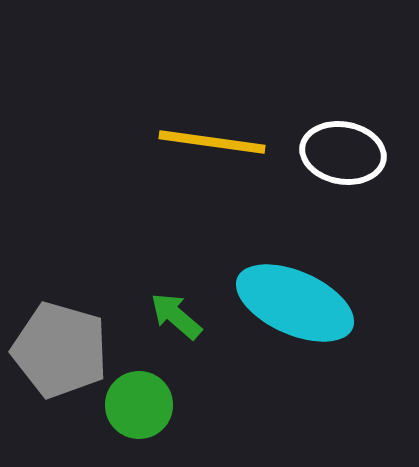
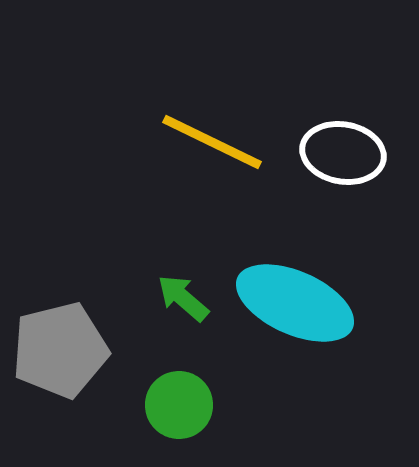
yellow line: rotated 18 degrees clockwise
green arrow: moved 7 px right, 18 px up
gray pentagon: rotated 30 degrees counterclockwise
green circle: moved 40 px right
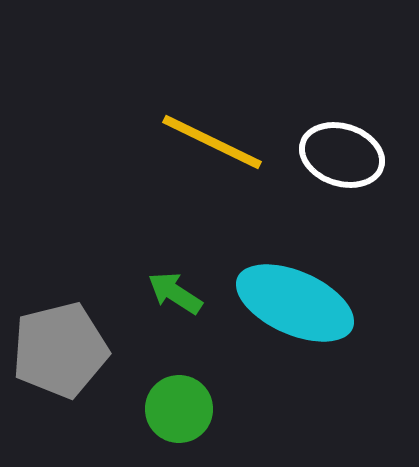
white ellipse: moved 1 px left, 2 px down; rotated 8 degrees clockwise
green arrow: moved 8 px left, 5 px up; rotated 8 degrees counterclockwise
green circle: moved 4 px down
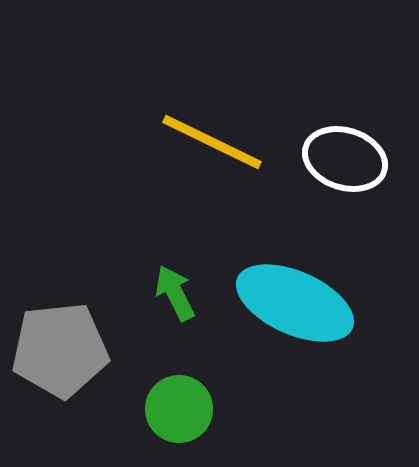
white ellipse: moved 3 px right, 4 px down
green arrow: rotated 30 degrees clockwise
gray pentagon: rotated 8 degrees clockwise
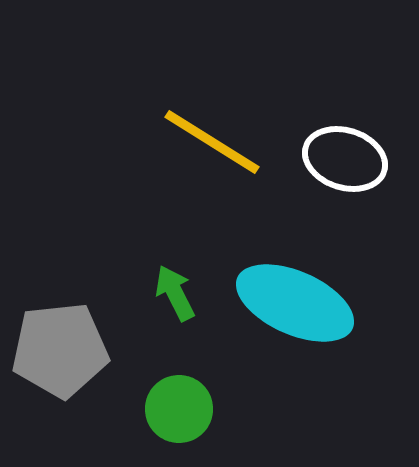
yellow line: rotated 6 degrees clockwise
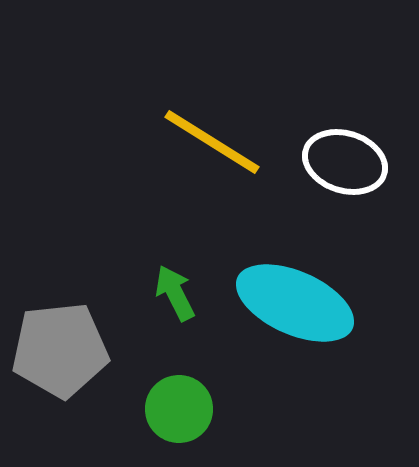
white ellipse: moved 3 px down
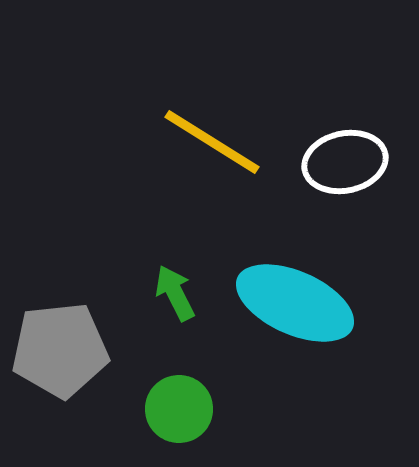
white ellipse: rotated 30 degrees counterclockwise
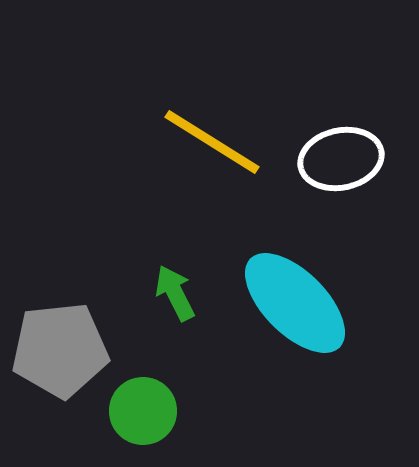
white ellipse: moved 4 px left, 3 px up
cyan ellipse: rotated 21 degrees clockwise
green circle: moved 36 px left, 2 px down
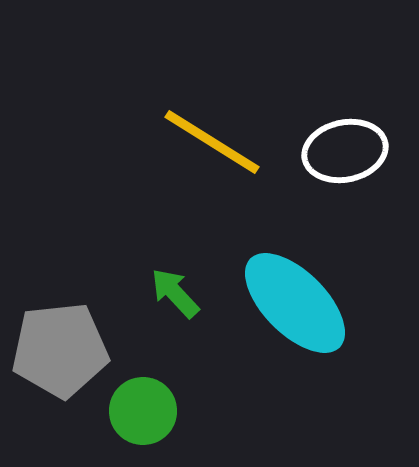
white ellipse: moved 4 px right, 8 px up
green arrow: rotated 16 degrees counterclockwise
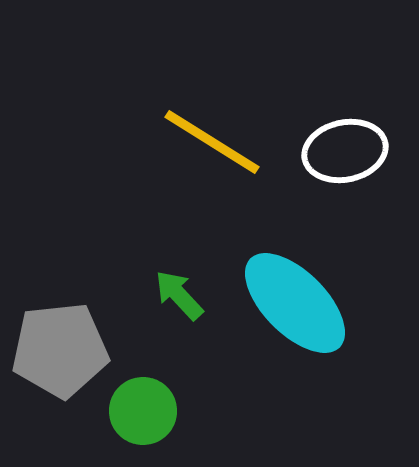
green arrow: moved 4 px right, 2 px down
